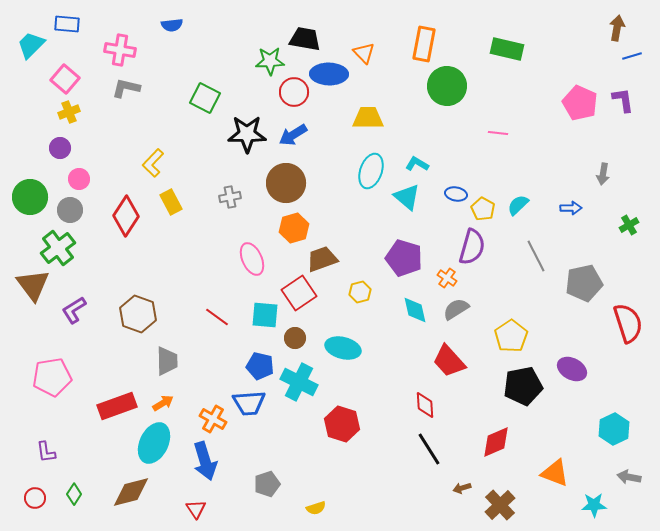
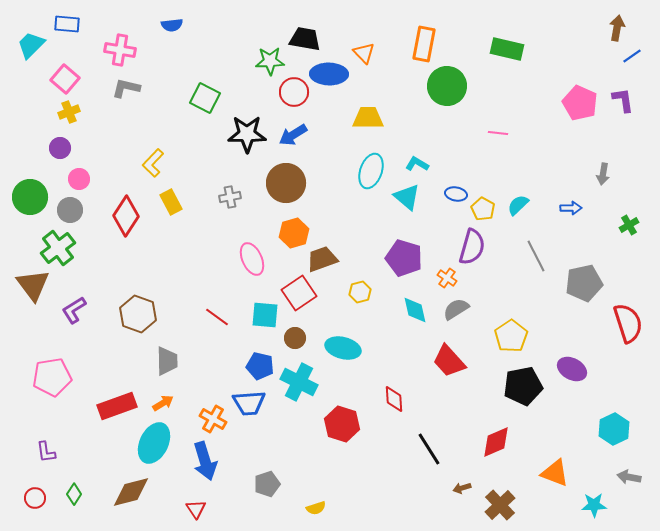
blue line at (632, 56): rotated 18 degrees counterclockwise
orange hexagon at (294, 228): moved 5 px down
red diamond at (425, 405): moved 31 px left, 6 px up
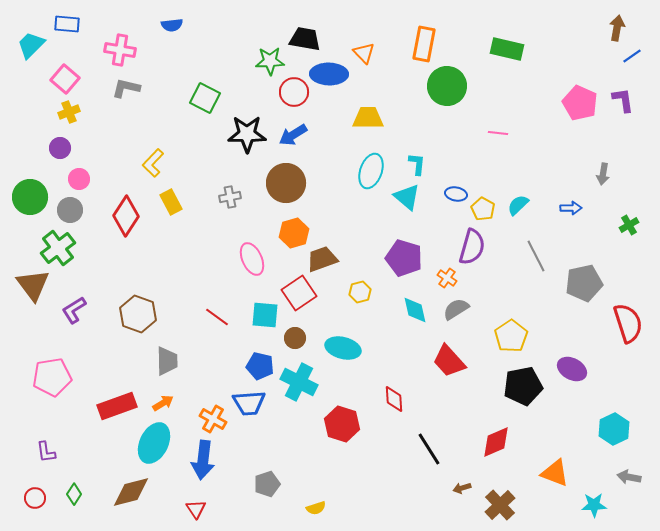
cyan L-shape at (417, 164): rotated 65 degrees clockwise
blue arrow at (205, 461): moved 2 px left, 1 px up; rotated 24 degrees clockwise
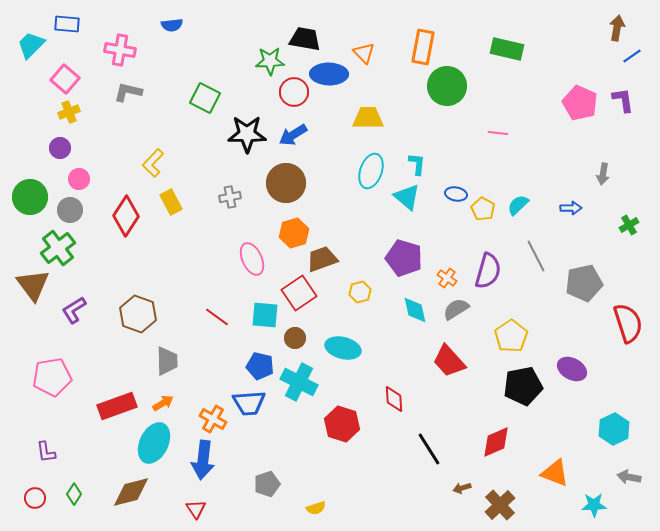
orange rectangle at (424, 44): moved 1 px left, 3 px down
gray L-shape at (126, 88): moved 2 px right, 4 px down
purple semicircle at (472, 247): moved 16 px right, 24 px down
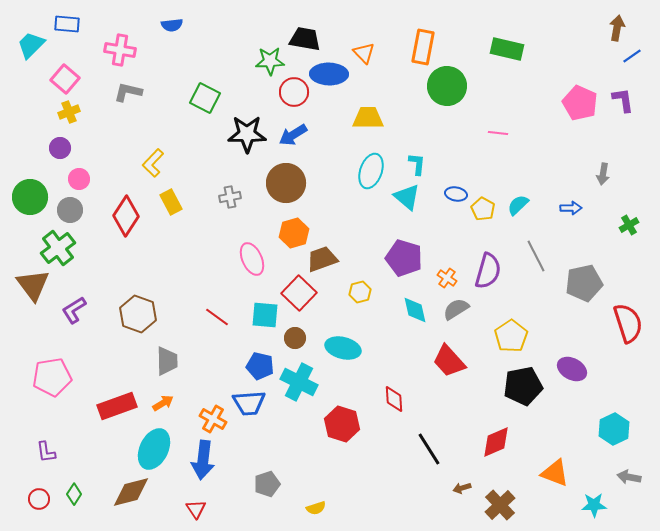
red square at (299, 293): rotated 12 degrees counterclockwise
cyan ellipse at (154, 443): moved 6 px down
red circle at (35, 498): moved 4 px right, 1 px down
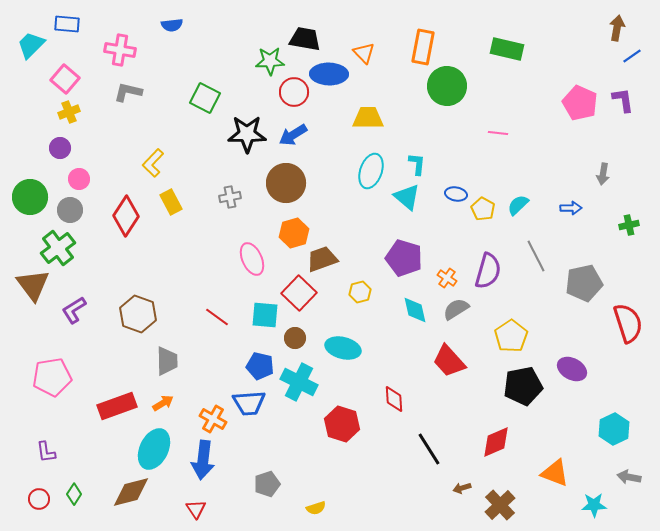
green cross at (629, 225): rotated 18 degrees clockwise
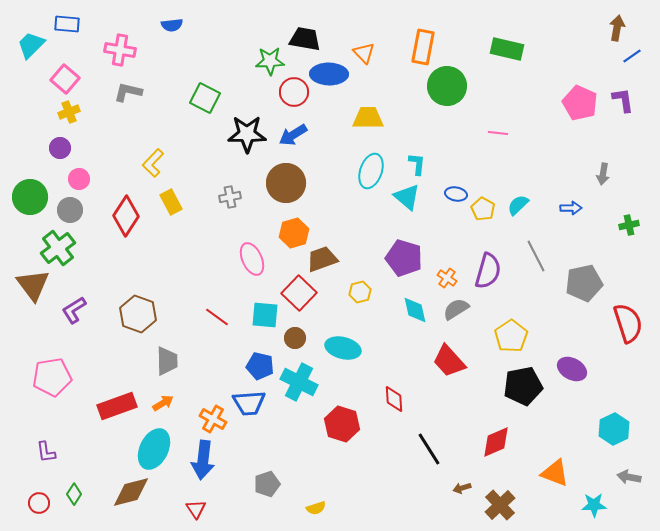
red circle at (39, 499): moved 4 px down
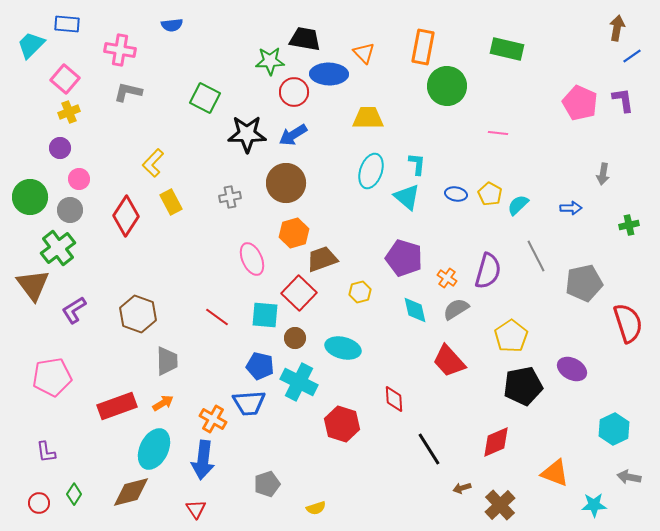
yellow pentagon at (483, 209): moved 7 px right, 15 px up
